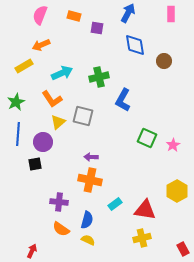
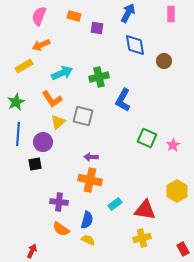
pink semicircle: moved 1 px left, 1 px down
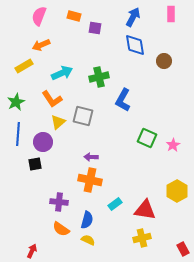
blue arrow: moved 5 px right, 4 px down
purple square: moved 2 px left
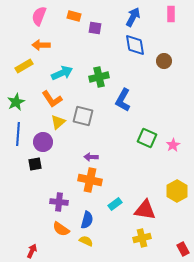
orange arrow: rotated 24 degrees clockwise
yellow semicircle: moved 2 px left, 1 px down
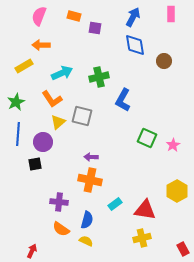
gray square: moved 1 px left
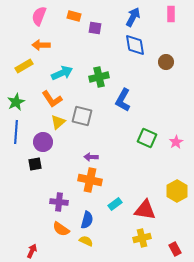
brown circle: moved 2 px right, 1 px down
blue line: moved 2 px left, 2 px up
pink star: moved 3 px right, 3 px up
red rectangle: moved 8 px left
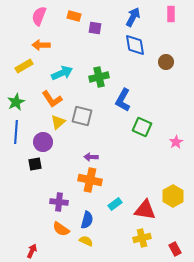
green square: moved 5 px left, 11 px up
yellow hexagon: moved 4 px left, 5 px down
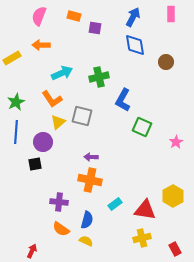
yellow rectangle: moved 12 px left, 8 px up
